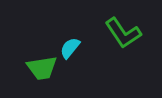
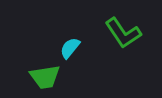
green trapezoid: moved 3 px right, 9 px down
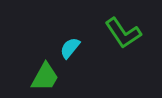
green trapezoid: rotated 52 degrees counterclockwise
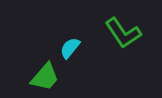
green trapezoid: rotated 12 degrees clockwise
